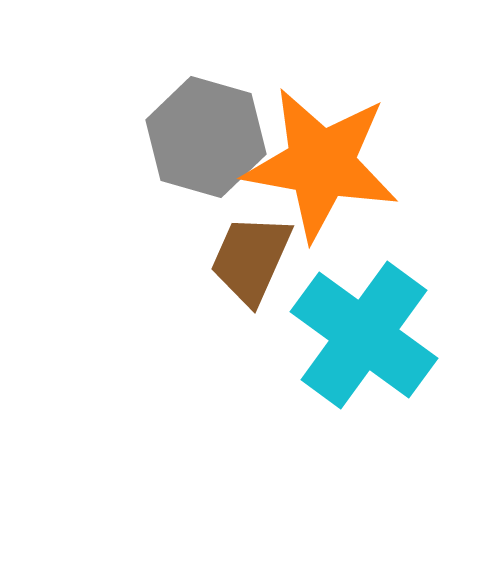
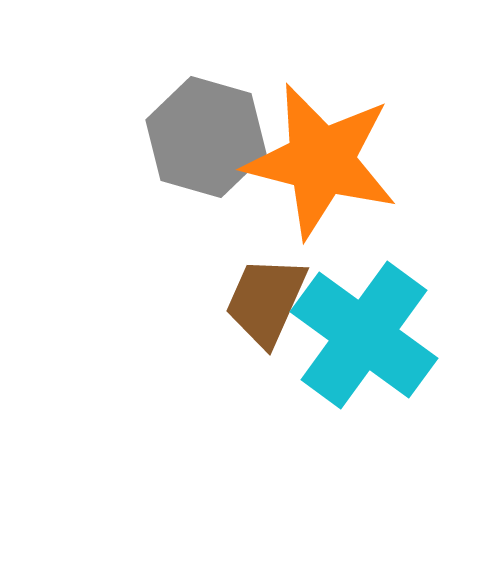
orange star: moved 3 px up; rotated 4 degrees clockwise
brown trapezoid: moved 15 px right, 42 px down
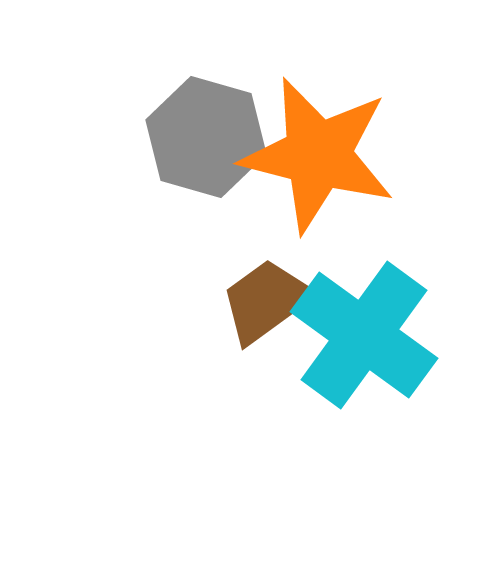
orange star: moved 3 px left, 6 px up
brown trapezoid: rotated 30 degrees clockwise
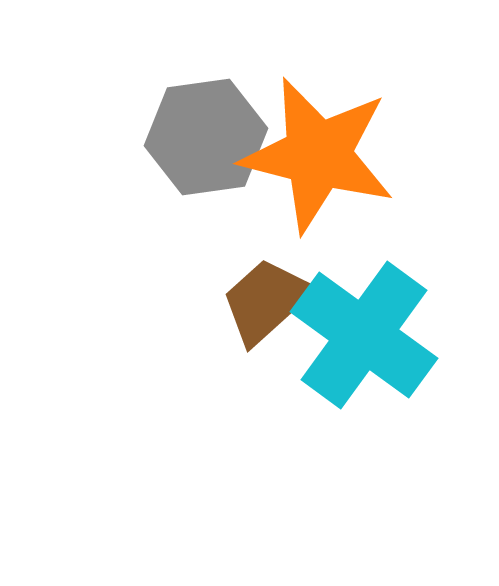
gray hexagon: rotated 24 degrees counterclockwise
brown trapezoid: rotated 6 degrees counterclockwise
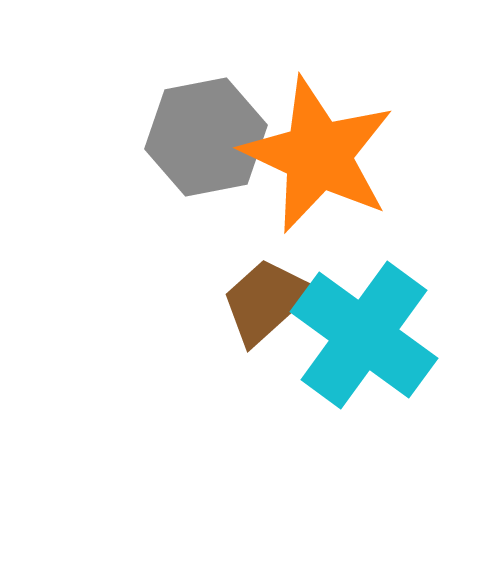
gray hexagon: rotated 3 degrees counterclockwise
orange star: rotated 11 degrees clockwise
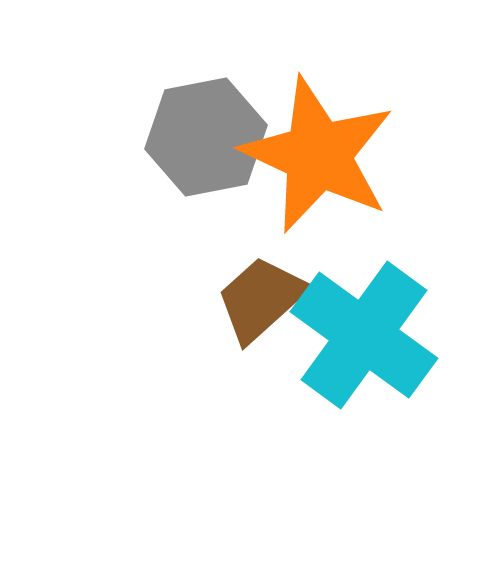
brown trapezoid: moved 5 px left, 2 px up
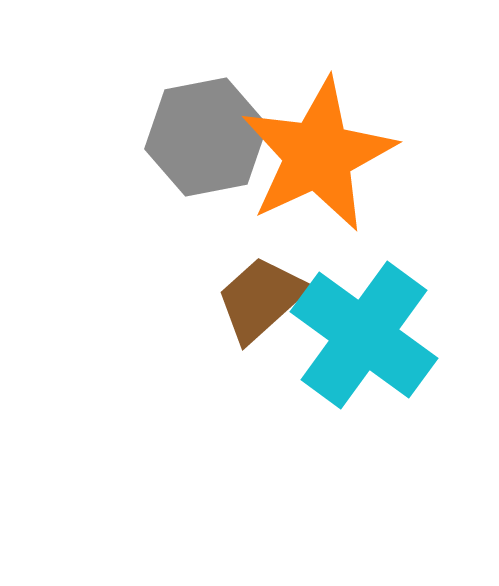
orange star: rotated 22 degrees clockwise
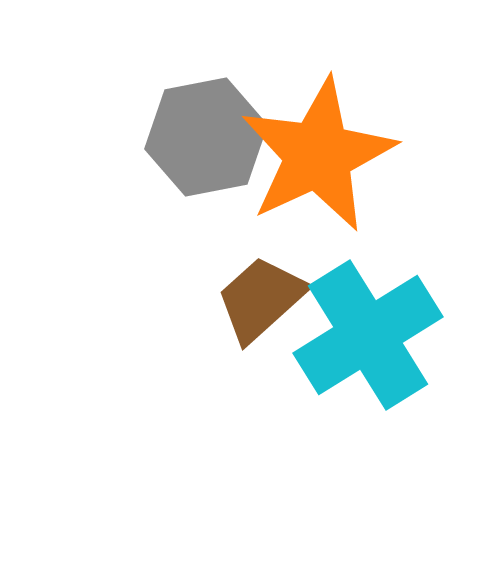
cyan cross: moved 4 px right; rotated 22 degrees clockwise
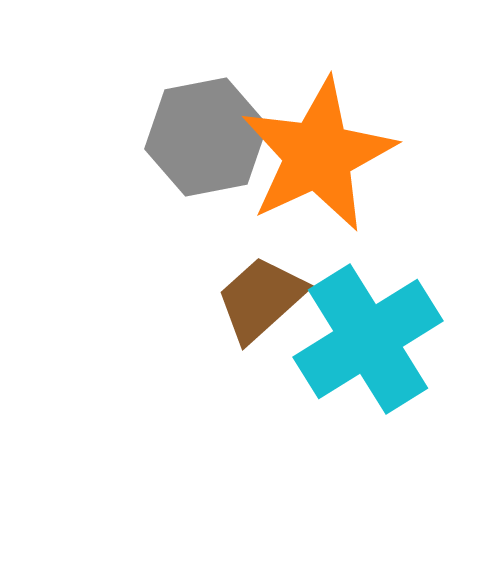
cyan cross: moved 4 px down
